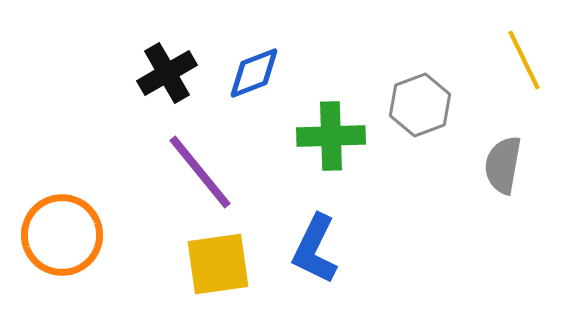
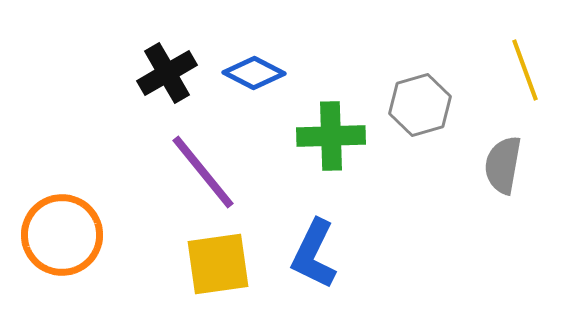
yellow line: moved 1 px right, 10 px down; rotated 6 degrees clockwise
blue diamond: rotated 48 degrees clockwise
gray hexagon: rotated 4 degrees clockwise
purple line: moved 3 px right
blue L-shape: moved 1 px left, 5 px down
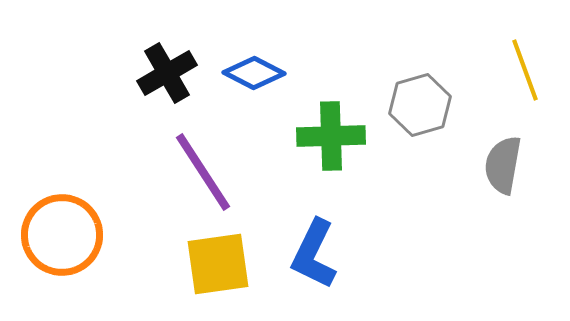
purple line: rotated 6 degrees clockwise
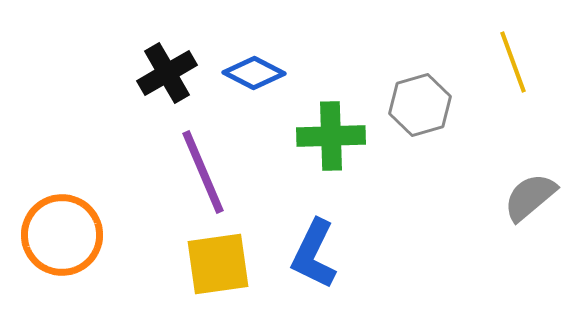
yellow line: moved 12 px left, 8 px up
gray semicircle: moved 27 px right, 32 px down; rotated 40 degrees clockwise
purple line: rotated 10 degrees clockwise
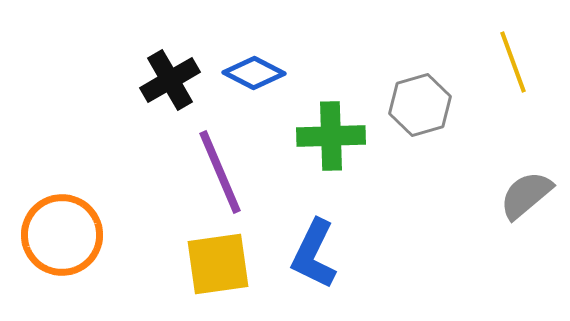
black cross: moved 3 px right, 7 px down
purple line: moved 17 px right
gray semicircle: moved 4 px left, 2 px up
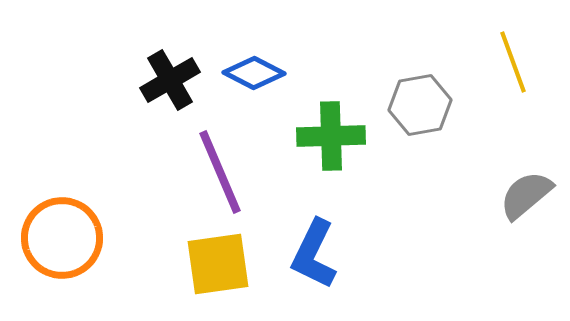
gray hexagon: rotated 6 degrees clockwise
orange circle: moved 3 px down
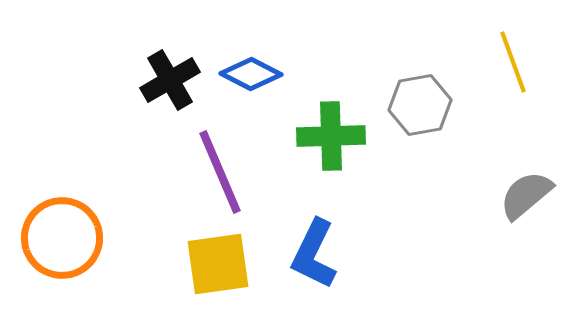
blue diamond: moved 3 px left, 1 px down
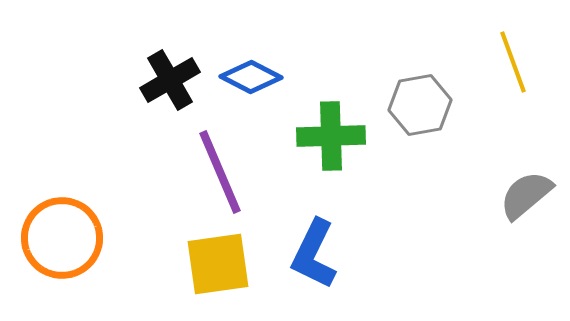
blue diamond: moved 3 px down
